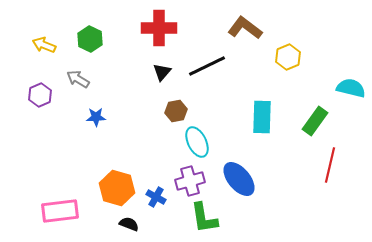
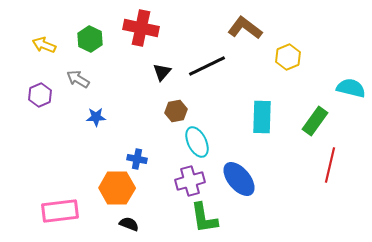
red cross: moved 18 px left; rotated 12 degrees clockwise
orange hexagon: rotated 16 degrees counterclockwise
blue cross: moved 19 px left, 38 px up; rotated 18 degrees counterclockwise
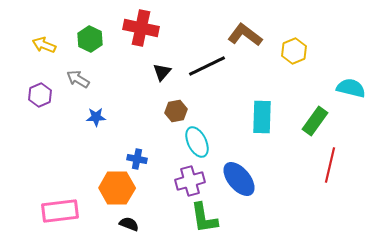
brown L-shape: moved 7 px down
yellow hexagon: moved 6 px right, 6 px up
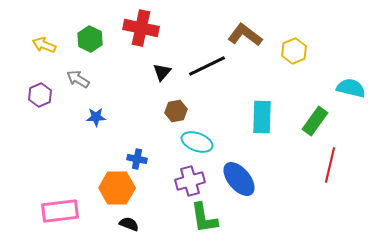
cyan ellipse: rotated 44 degrees counterclockwise
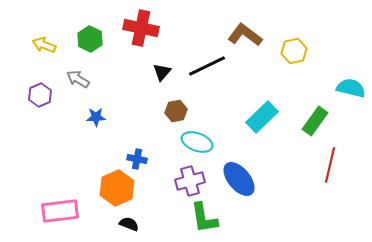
yellow hexagon: rotated 10 degrees clockwise
cyan rectangle: rotated 44 degrees clockwise
orange hexagon: rotated 24 degrees counterclockwise
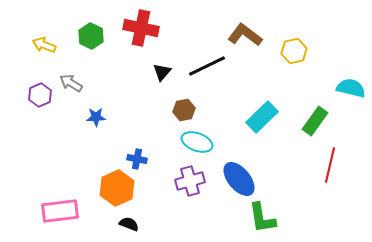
green hexagon: moved 1 px right, 3 px up
gray arrow: moved 7 px left, 4 px down
brown hexagon: moved 8 px right, 1 px up
green L-shape: moved 58 px right
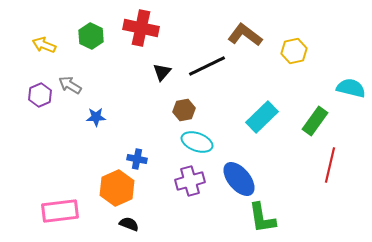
gray arrow: moved 1 px left, 2 px down
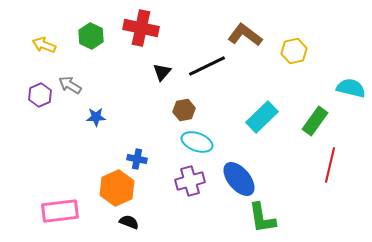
black semicircle: moved 2 px up
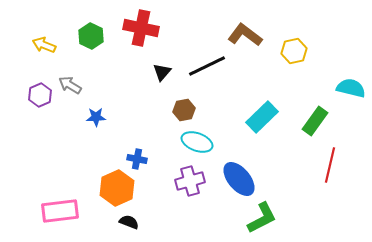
green L-shape: rotated 108 degrees counterclockwise
